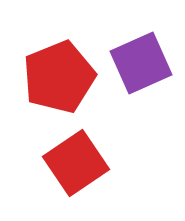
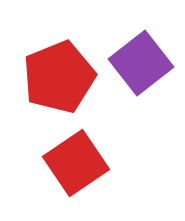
purple square: rotated 14 degrees counterclockwise
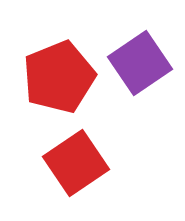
purple square: moved 1 px left; rotated 4 degrees clockwise
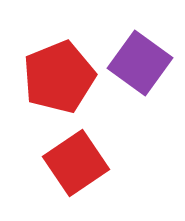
purple square: rotated 20 degrees counterclockwise
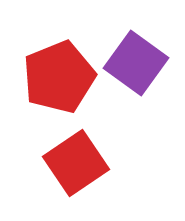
purple square: moved 4 px left
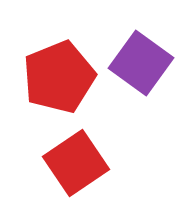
purple square: moved 5 px right
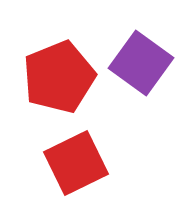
red square: rotated 8 degrees clockwise
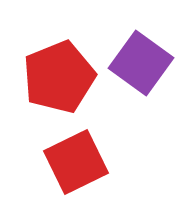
red square: moved 1 px up
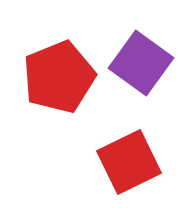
red square: moved 53 px right
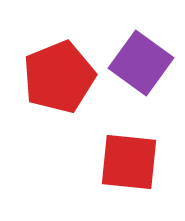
red square: rotated 32 degrees clockwise
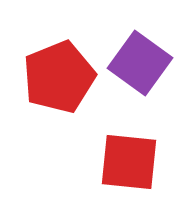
purple square: moved 1 px left
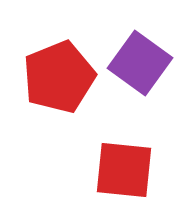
red square: moved 5 px left, 8 px down
